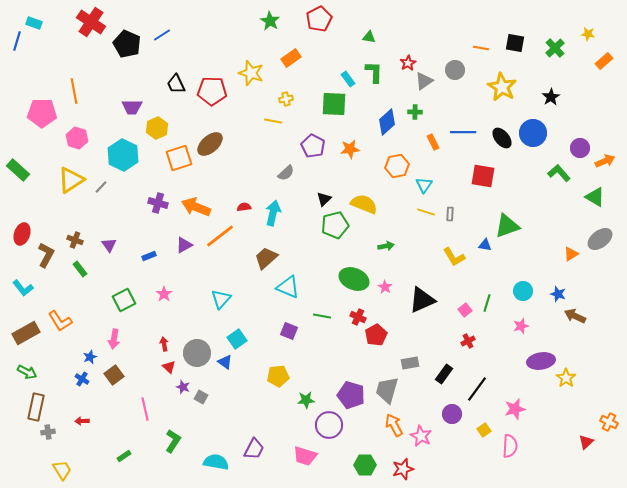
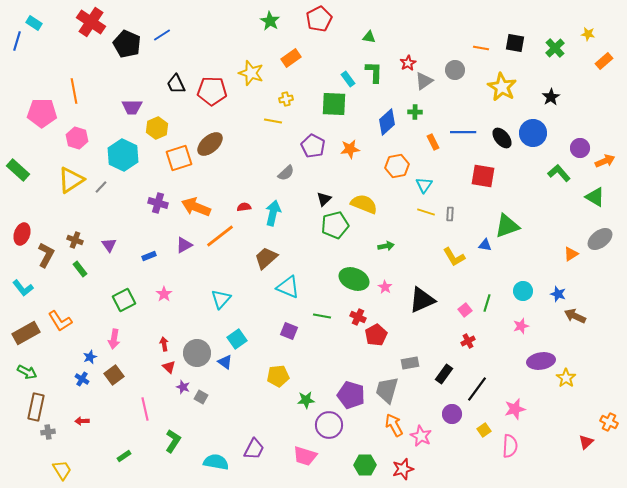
cyan rectangle at (34, 23): rotated 14 degrees clockwise
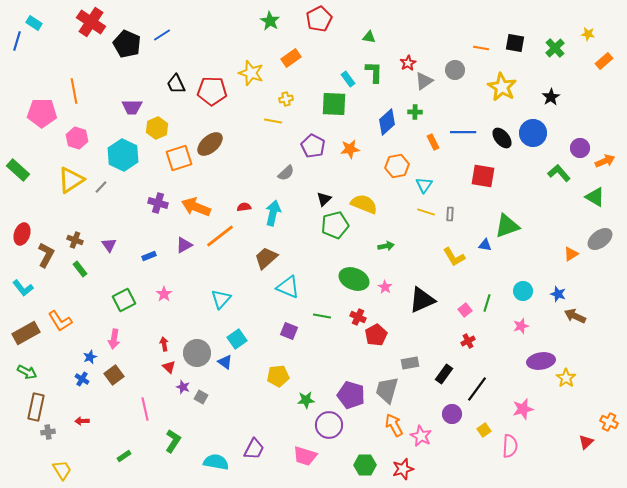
pink star at (515, 409): moved 8 px right
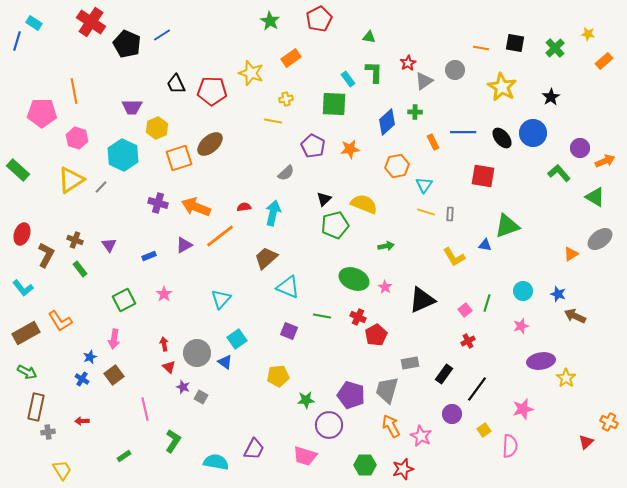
orange arrow at (394, 425): moved 3 px left, 1 px down
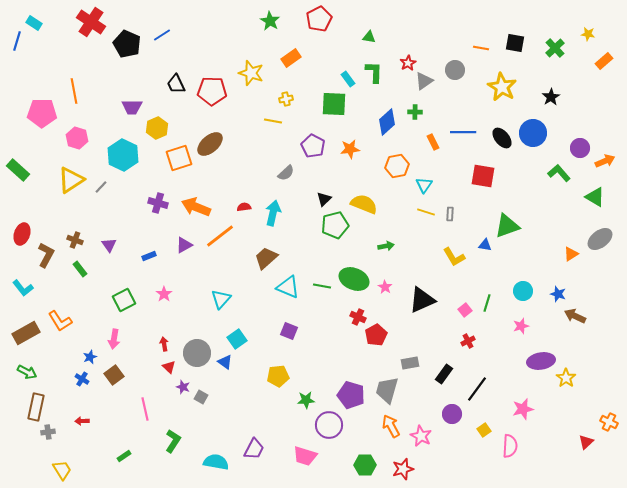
green line at (322, 316): moved 30 px up
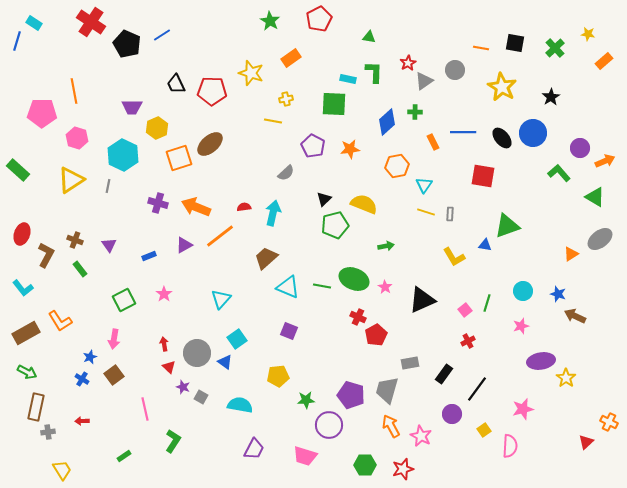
cyan rectangle at (348, 79): rotated 42 degrees counterclockwise
gray line at (101, 187): moved 7 px right, 1 px up; rotated 32 degrees counterclockwise
cyan semicircle at (216, 462): moved 24 px right, 57 px up
